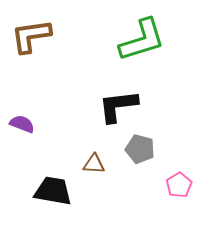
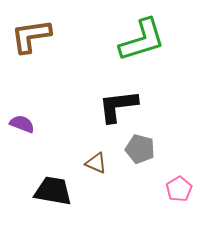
brown triangle: moved 2 px right, 1 px up; rotated 20 degrees clockwise
pink pentagon: moved 4 px down
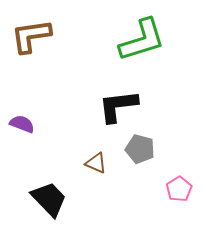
black trapezoid: moved 4 px left, 8 px down; rotated 36 degrees clockwise
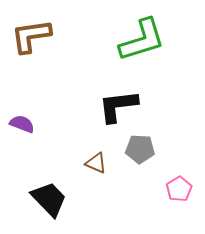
gray pentagon: rotated 12 degrees counterclockwise
